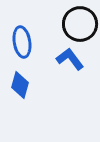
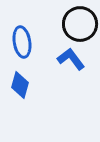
blue L-shape: moved 1 px right
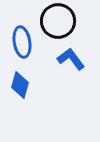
black circle: moved 22 px left, 3 px up
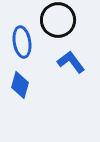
black circle: moved 1 px up
blue L-shape: moved 3 px down
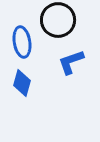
blue L-shape: rotated 72 degrees counterclockwise
blue diamond: moved 2 px right, 2 px up
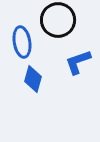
blue L-shape: moved 7 px right
blue diamond: moved 11 px right, 4 px up
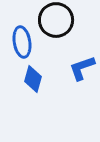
black circle: moved 2 px left
blue L-shape: moved 4 px right, 6 px down
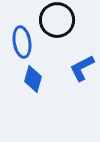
black circle: moved 1 px right
blue L-shape: rotated 8 degrees counterclockwise
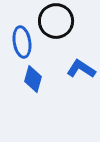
black circle: moved 1 px left, 1 px down
blue L-shape: moved 1 px left, 1 px down; rotated 60 degrees clockwise
